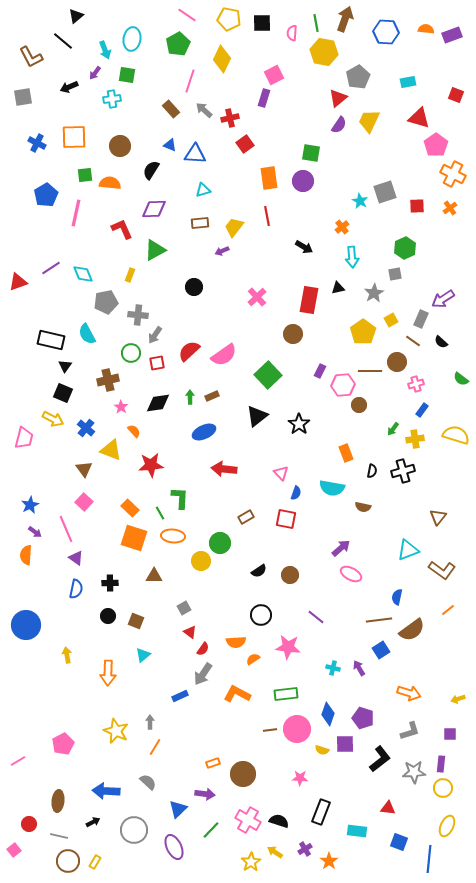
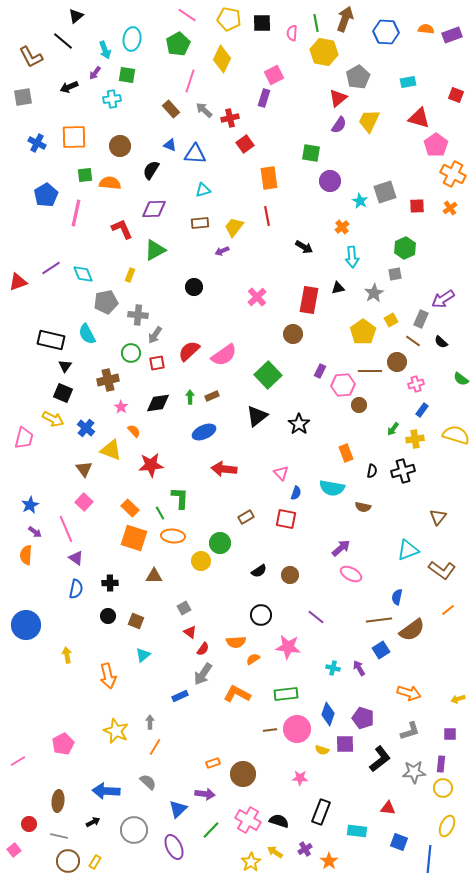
purple circle at (303, 181): moved 27 px right
orange arrow at (108, 673): moved 3 px down; rotated 15 degrees counterclockwise
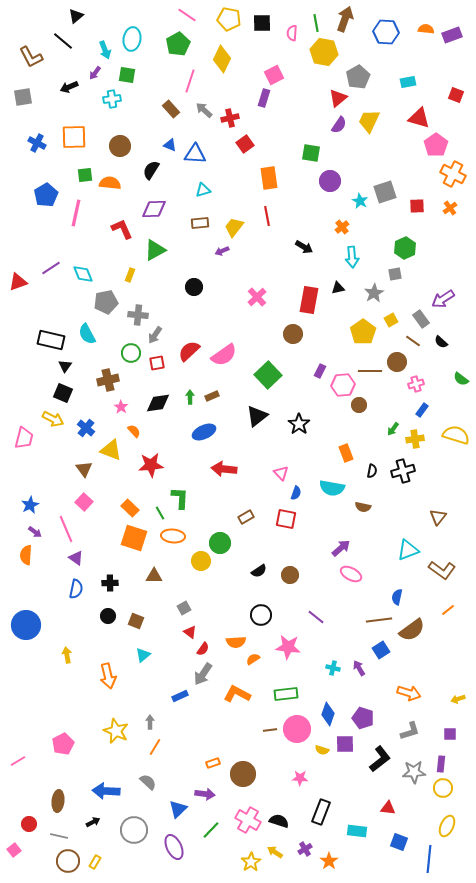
gray rectangle at (421, 319): rotated 60 degrees counterclockwise
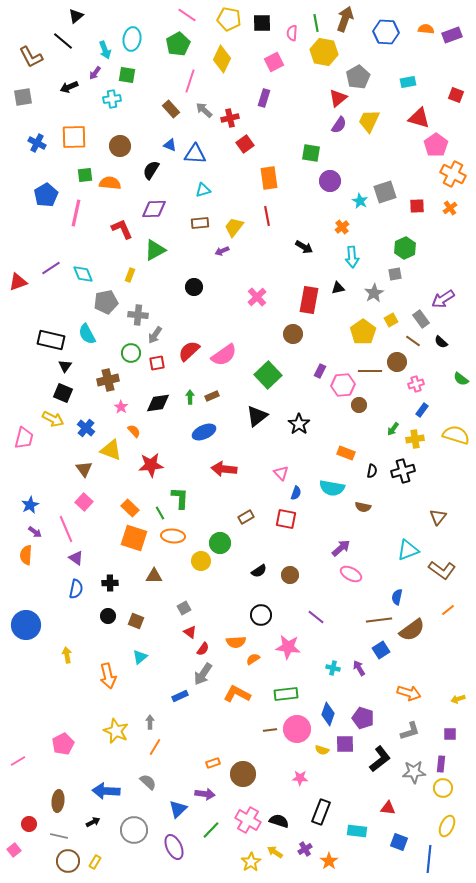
pink square at (274, 75): moved 13 px up
orange rectangle at (346, 453): rotated 48 degrees counterclockwise
cyan triangle at (143, 655): moved 3 px left, 2 px down
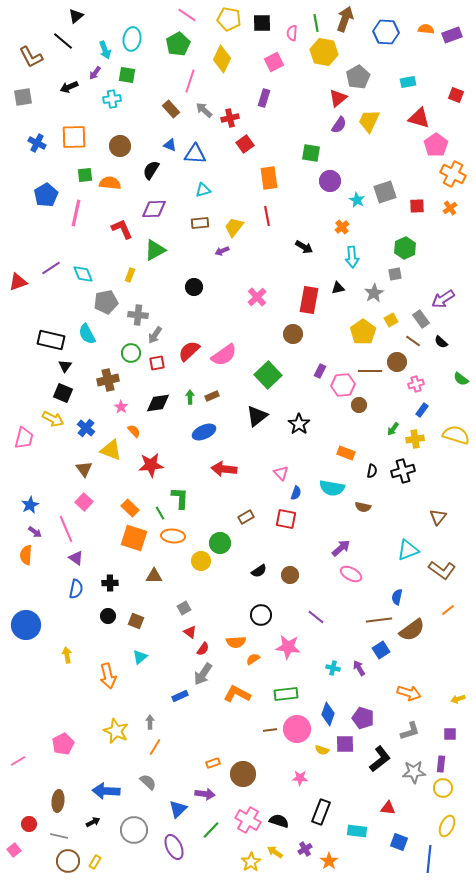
cyan star at (360, 201): moved 3 px left, 1 px up
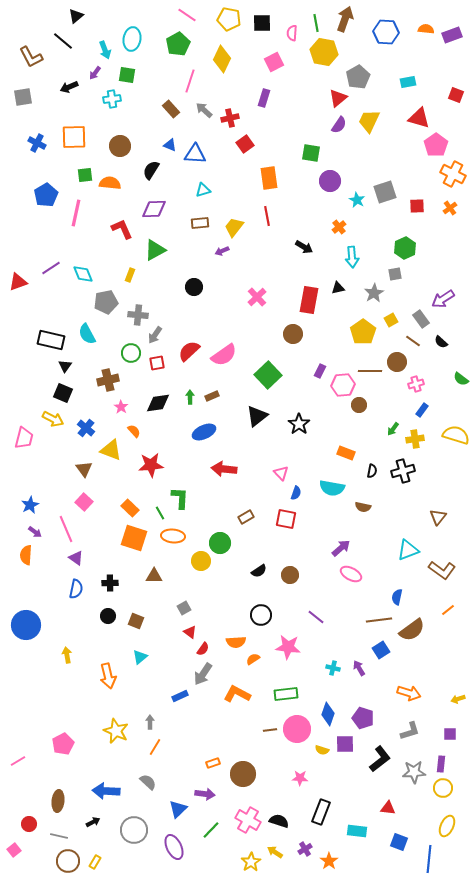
orange cross at (342, 227): moved 3 px left
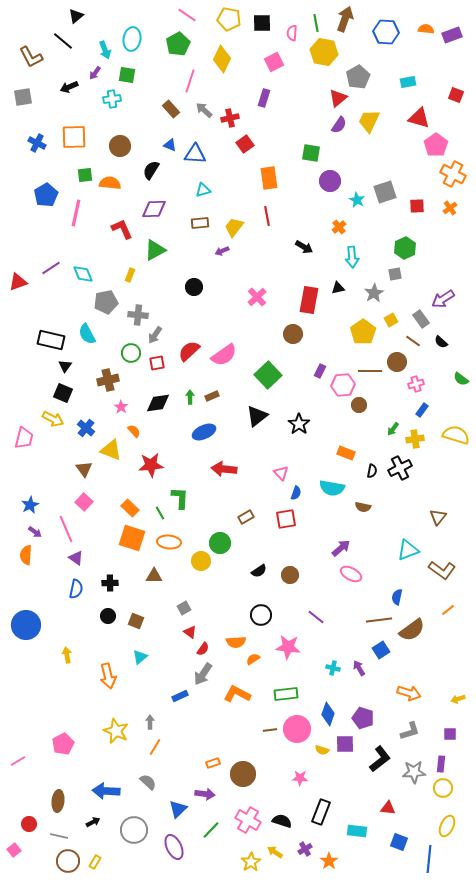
black cross at (403, 471): moved 3 px left, 3 px up; rotated 10 degrees counterclockwise
red square at (286, 519): rotated 20 degrees counterclockwise
orange ellipse at (173, 536): moved 4 px left, 6 px down
orange square at (134, 538): moved 2 px left
black semicircle at (279, 821): moved 3 px right
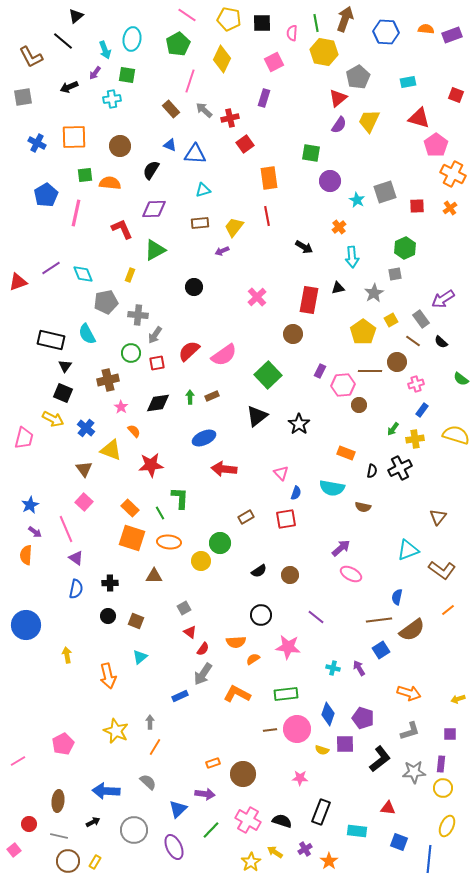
blue ellipse at (204, 432): moved 6 px down
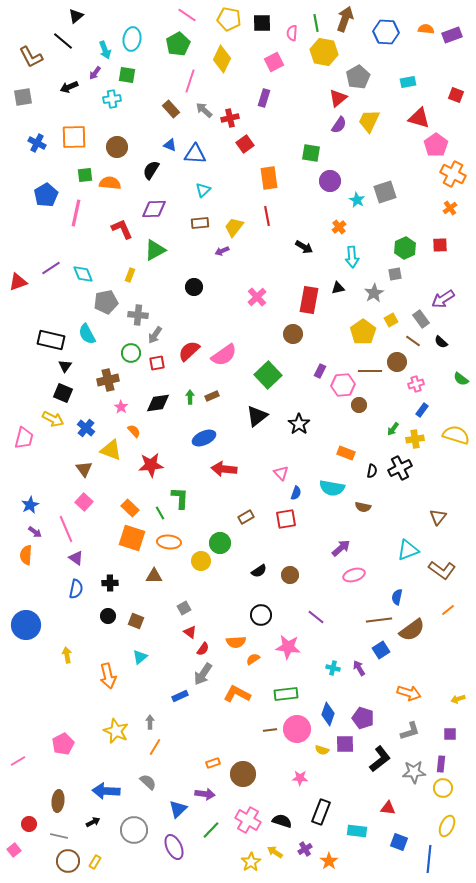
brown circle at (120, 146): moved 3 px left, 1 px down
cyan triangle at (203, 190): rotated 28 degrees counterclockwise
red square at (417, 206): moved 23 px right, 39 px down
pink ellipse at (351, 574): moved 3 px right, 1 px down; rotated 45 degrees counterclockwise
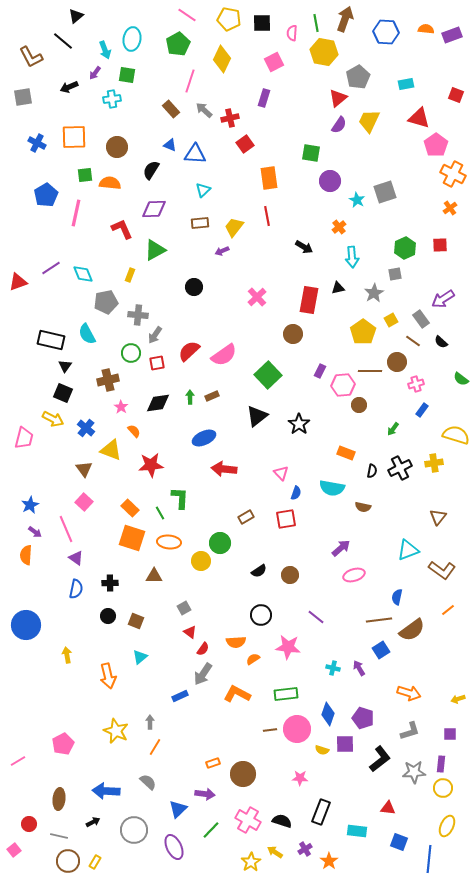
cyan rectangle at (408, 82): moved 2 px left, 2 px down
yellow cross at (415, 439): moved 19 px right, 24 px down
brown ellipse at (58, 801): moved 1 px right, 2 px up
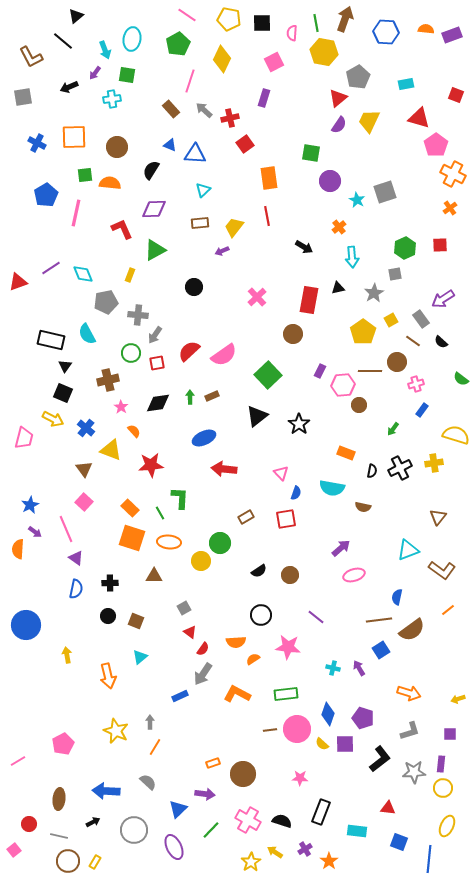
orange semicircle at (26, 555): moved 8 px left, 6 px up
yellow semicircle at (322, 750): moved 6 px up; rotated 24 degrees clockwise
